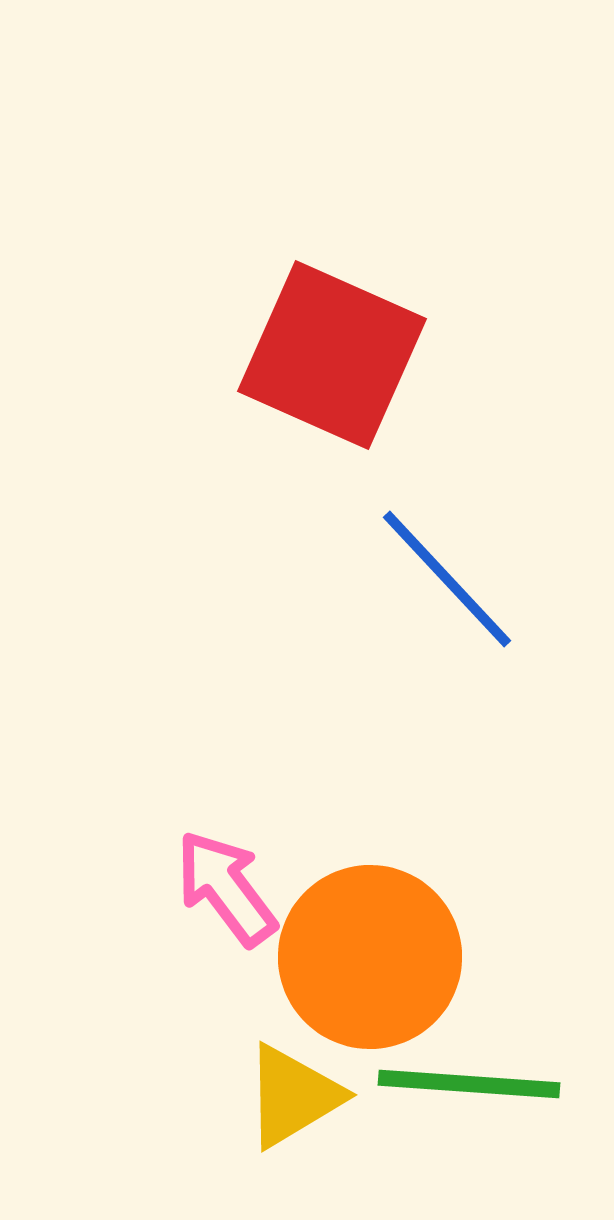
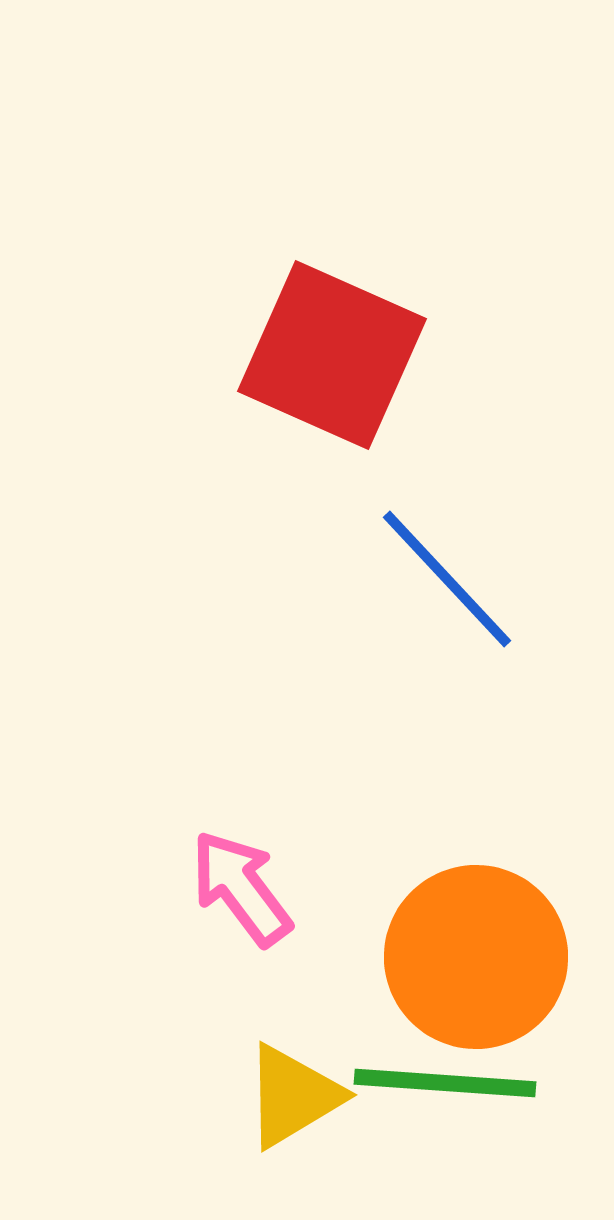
pink arrow: moved 15 px right
orange circle: moved 106 px right
green line: moved 24 px left, 1 px up
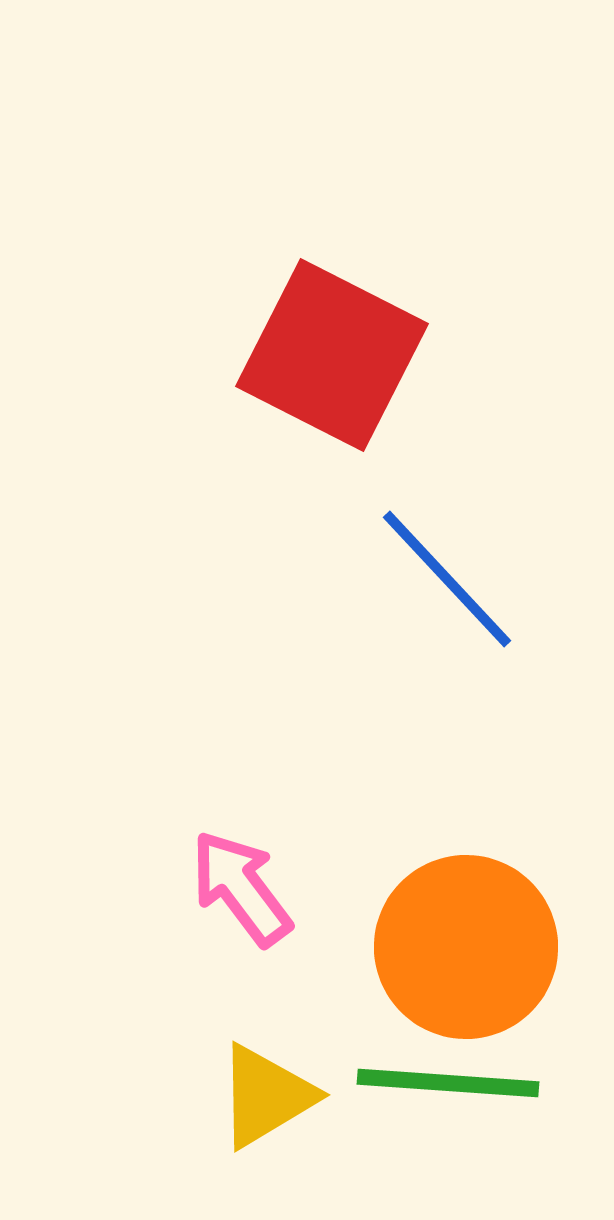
red square: rotated 3 degrees clockwise
orange circle: moved 10 px left, 10 px up
green line: moved 3 px right
yellow triangle: moved 27 px left
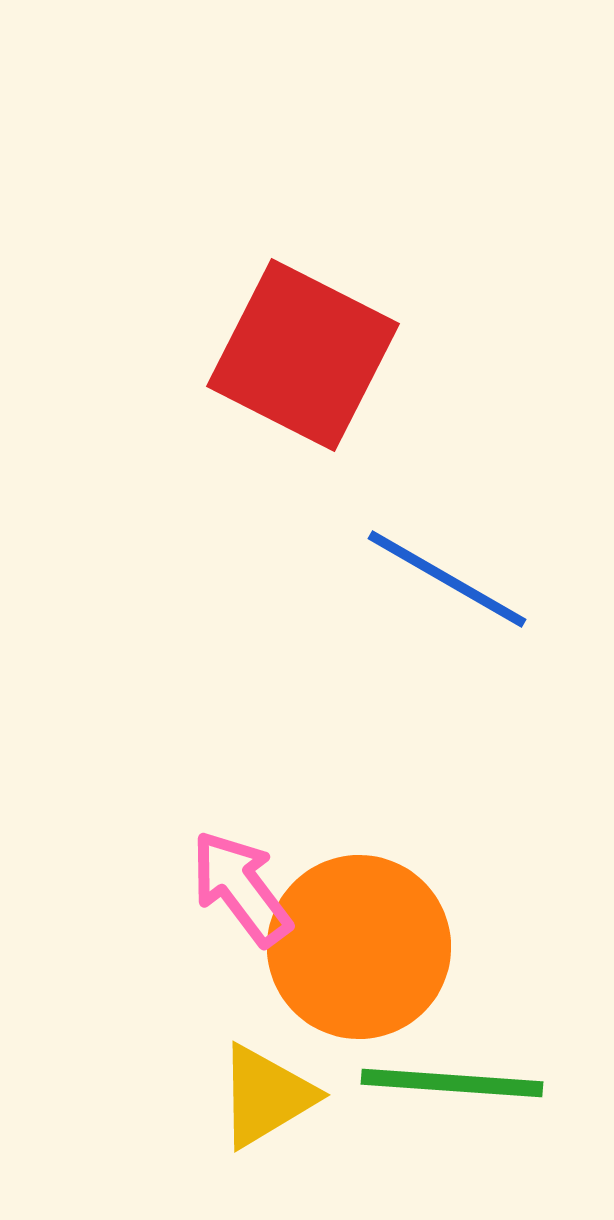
red square: moved 29 px left
blue line: rotated 17 degrees counterclockwise
orange circle: moved 107 px left
green line: moved 4 px right
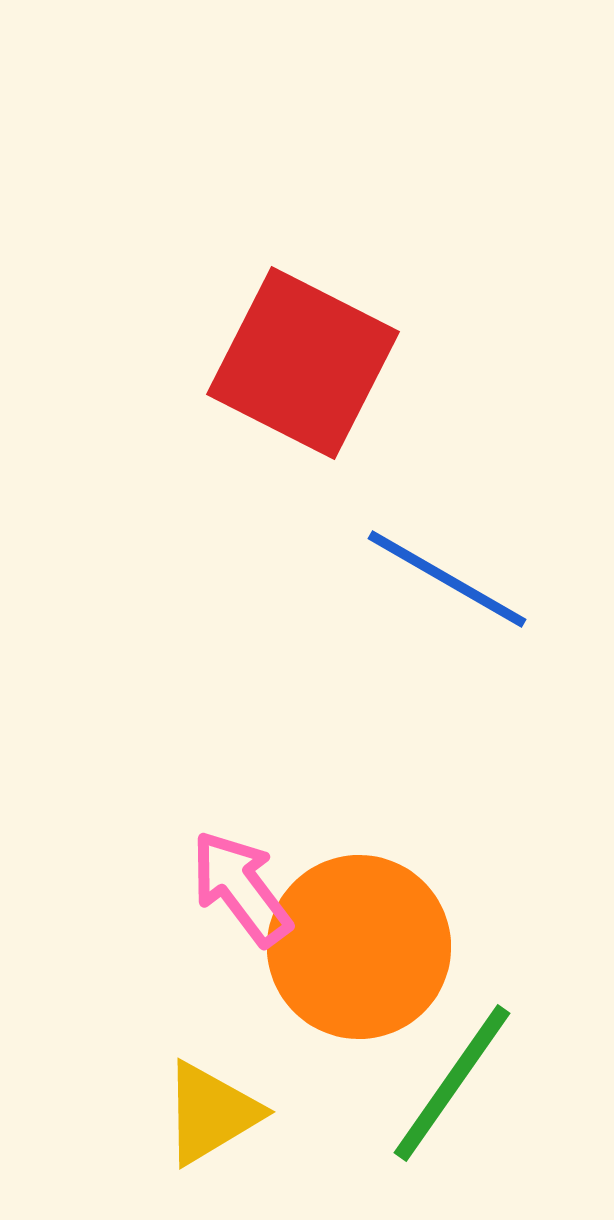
red square: moved 8 px down
green line: rotated 59 degrees counterclockwise
yellow triangle: moved 55 px left, 17 px down
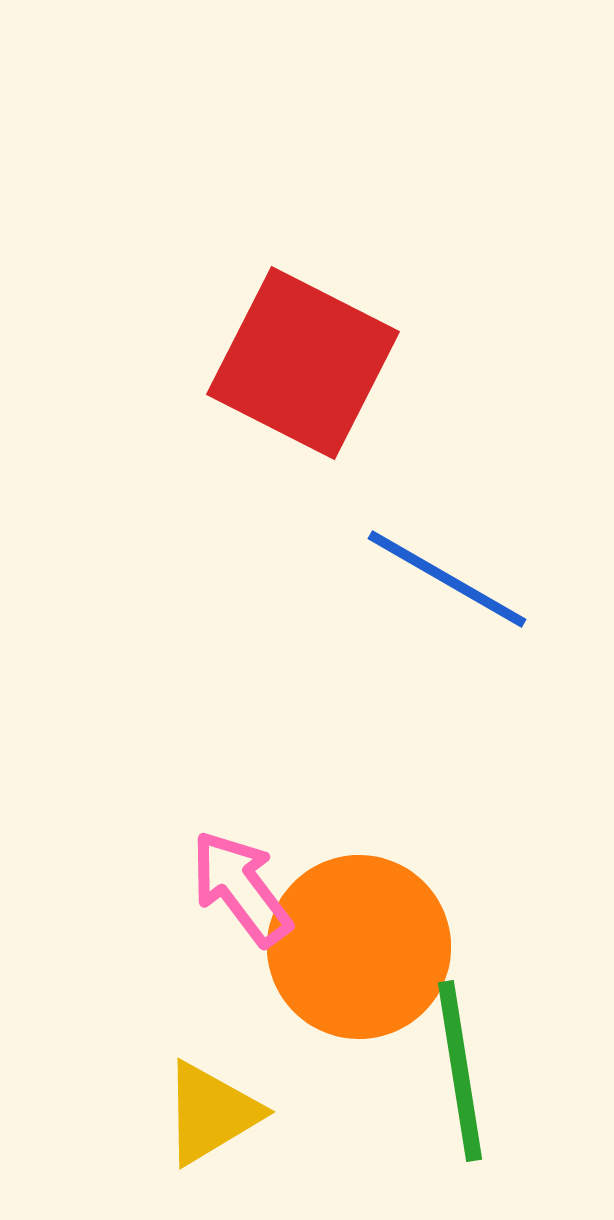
green line: moved 8 px right, 12 px up; rotated 44 degrees counterclockwise
